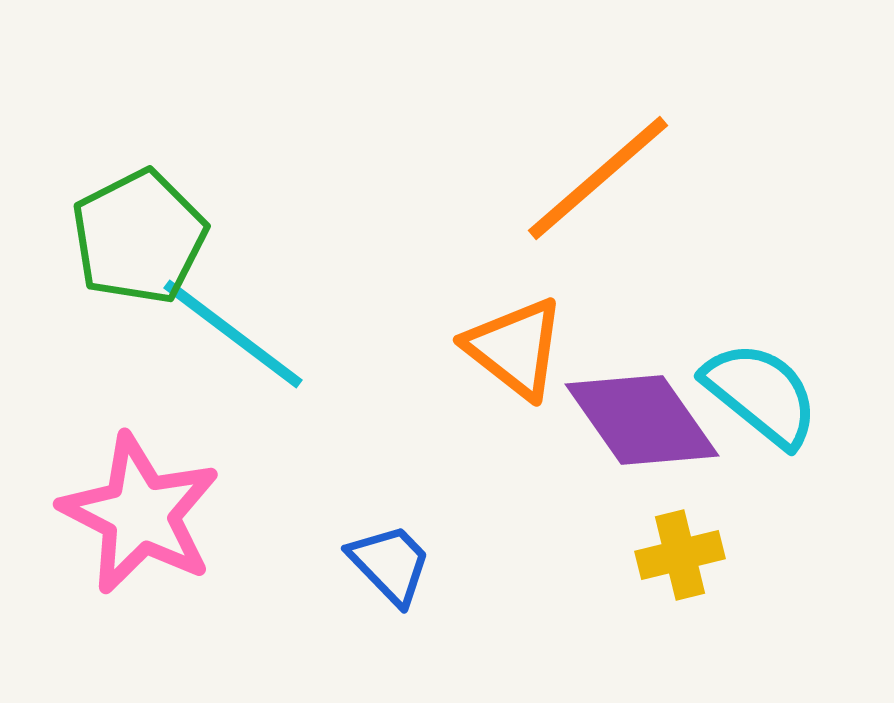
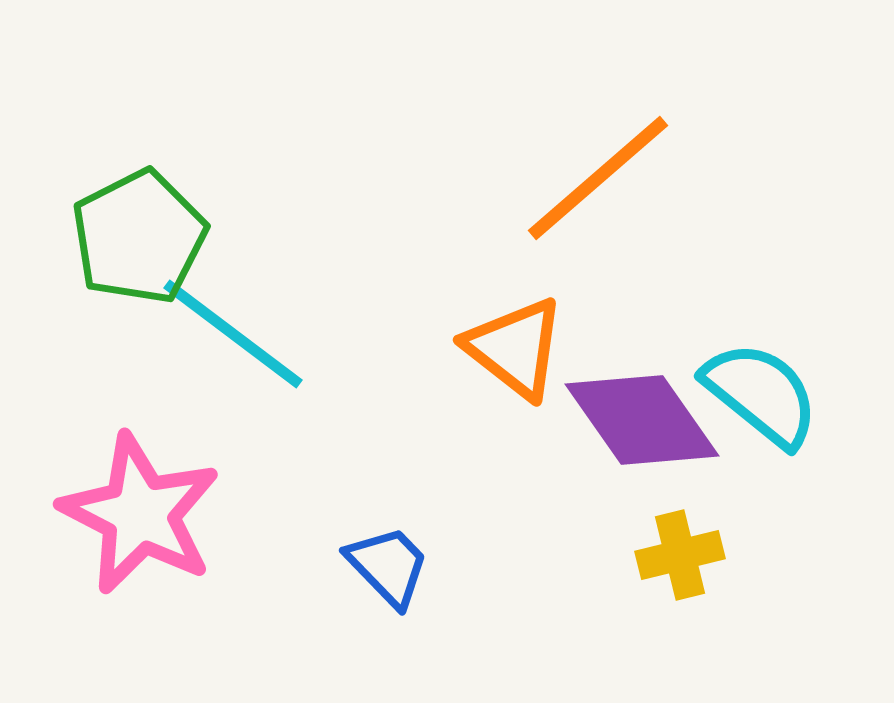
blue trapezoid: moved 2 px left, 2 px down
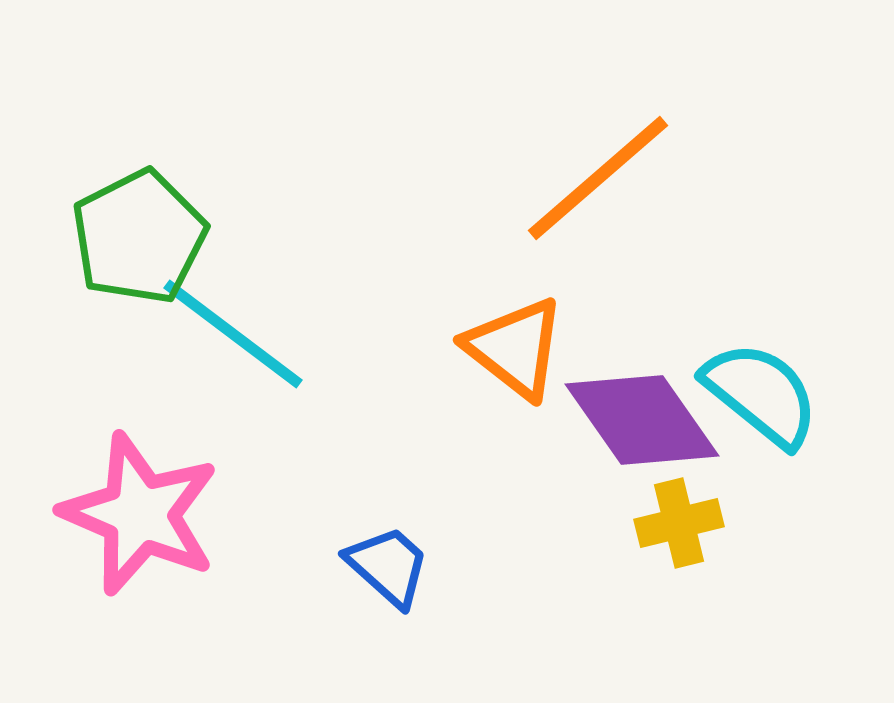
pink star: rotated 4 degrees counterclockwise
yellow cross: moved 1 px left, 32 px up
blue trapezoid: rotated 4 degrees counterclockwise
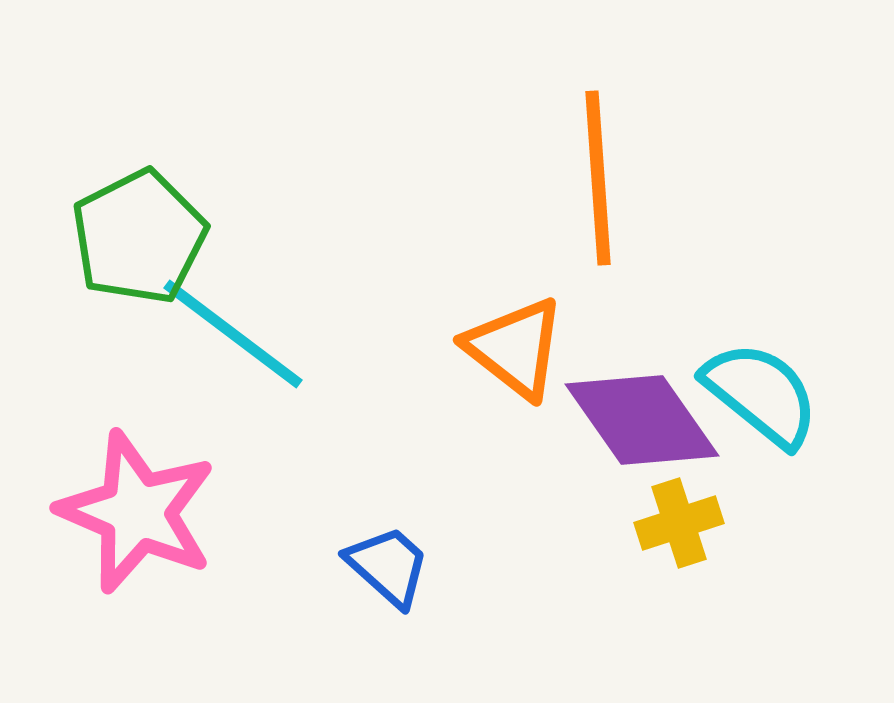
orange line: rotated 53 degrees counterclockwise
pink star: moved 3 px left, 2 px up
yellow cross: rotated 4 degrees counterclockwise
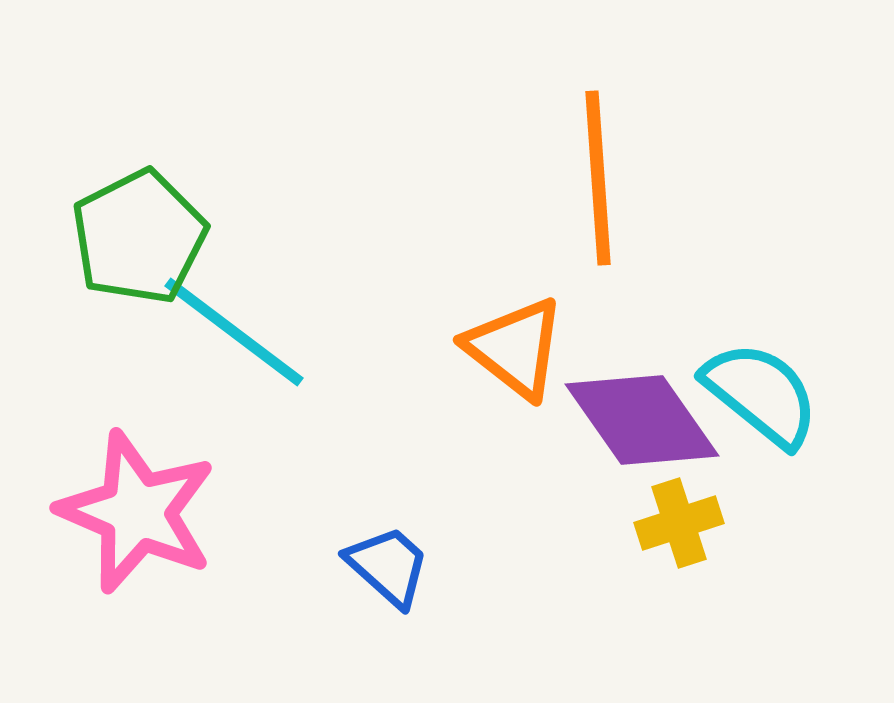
cyan line: moved 1 px right, 2 px up
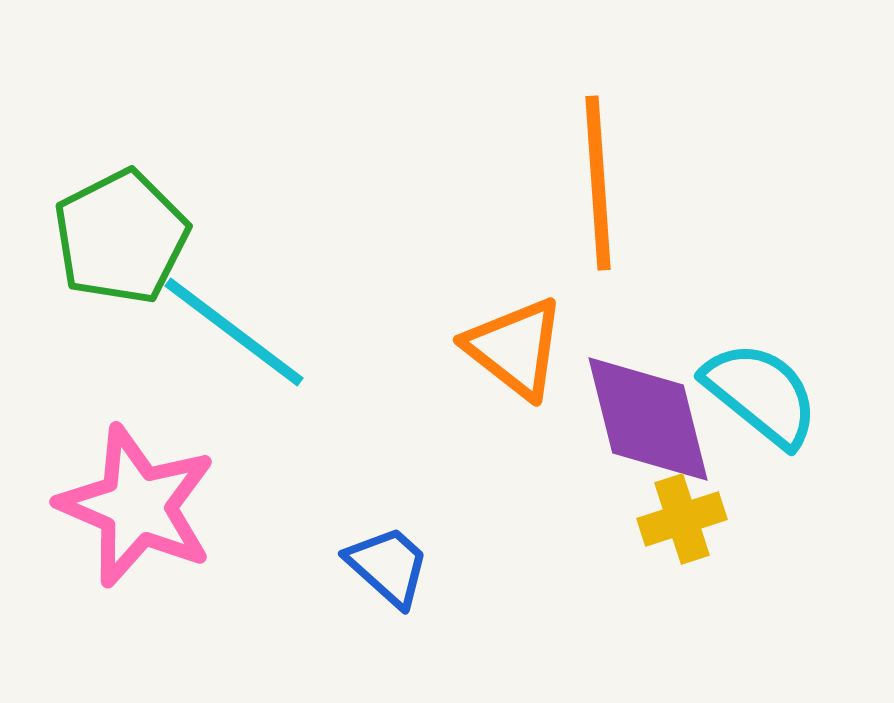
orange line: moved 5 px down
green pentagon: moved 18 px left
purple diamond: moved 6 px right, 1 px up; rotated 21 degrees clockwise
pink star: moved 6 px up
yellow cross: moved 3 px right, 4 px up
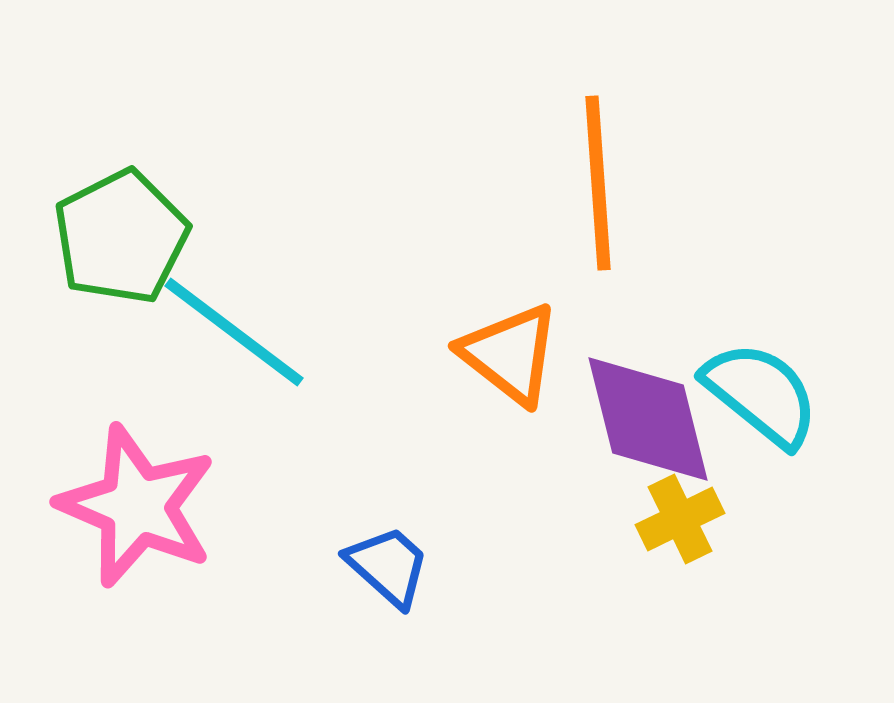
orange triangle: moved 5 px left, 6 px down
yellow cross: moved 2 px left; rotated 8 degrees counterclockwise
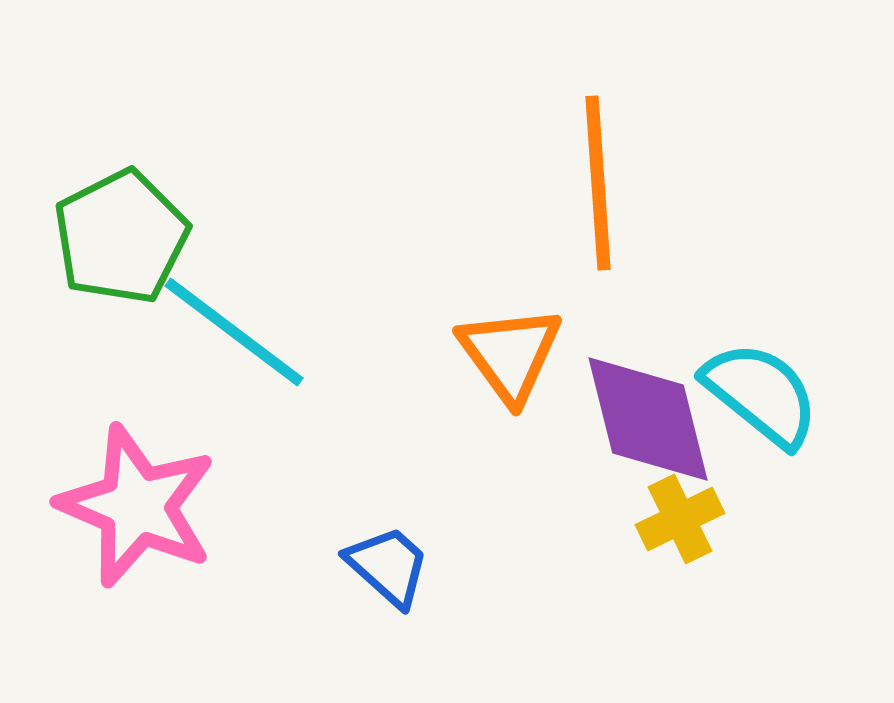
orange triangle: rotated 16 degrees clockwise
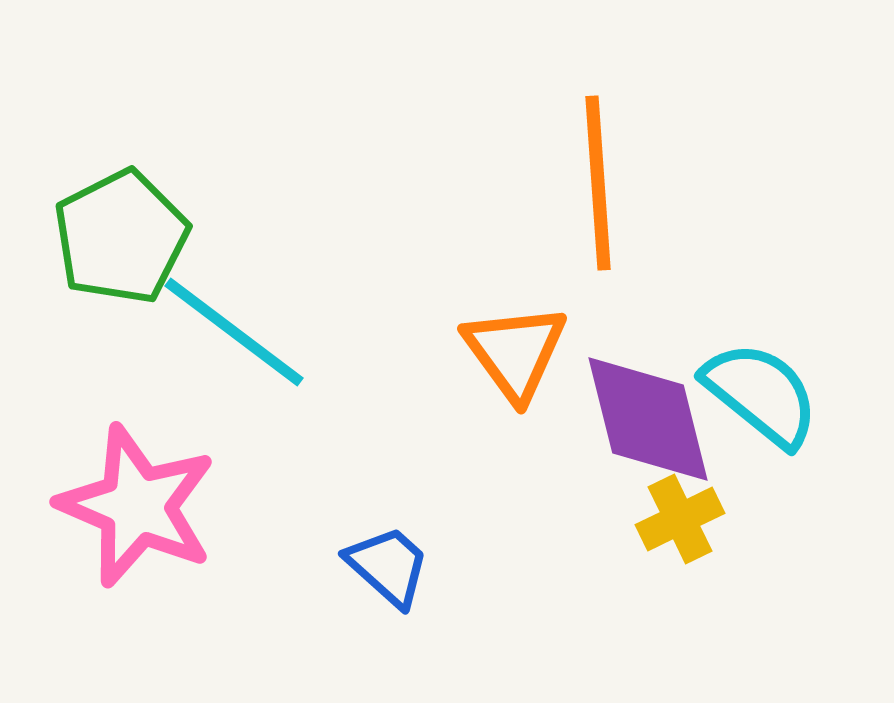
orange triangle: moved 5 px right, 2 px up
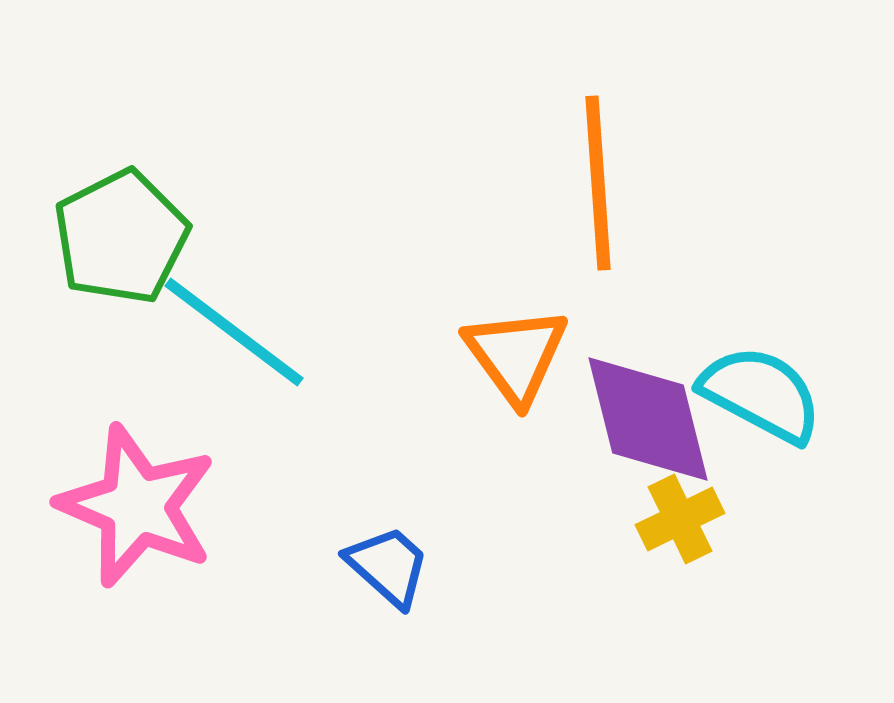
orange triangle: moved 1 px right, 3 px down
cyan semicircle: rotated 11 degrees counterclockwise
